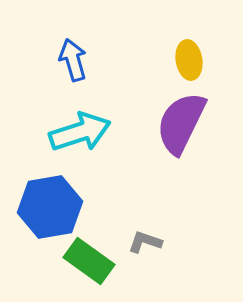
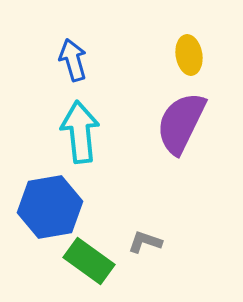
yellow ellipse: moved 5 px up
cyan arrow: rotated 78 degrees counterclockwise
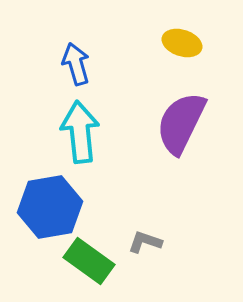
yellow ellipse: moved 7 px left, 12 px up; rotated 63 degrees counterclockwise
blue arrow: moved 3 px right, 4 px down
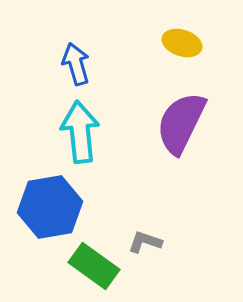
green rectangle: moved 5 px right, 5 px down
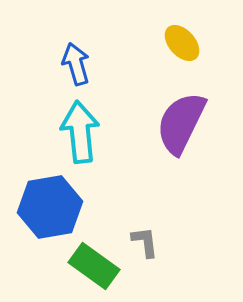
yellow ellipse: rotated 30 degrees clockwise
gray L-shape: rotated 64 degrees clockwise
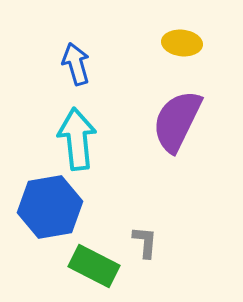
yellow ellipse: rotated 42 degrees counterclockwise
purple semicircle: moved 4 px left, 2 px up
cyan arrow: moved 3 px left, 7 px down
gray L-shape: rotated 12 degrees clockwise
green rectangle: rotated 9 degrees counterclockwise
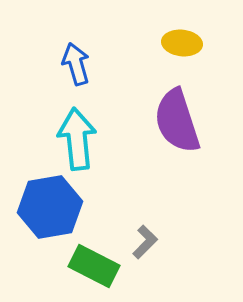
purple semicircle: rotated 44 degrees counterclockwise
gray L-shape: rotated 40 degrees clockwise
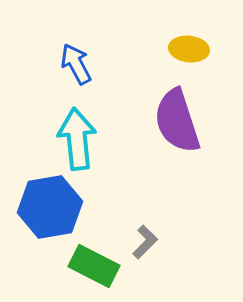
yellow ellipse: moved 7 px right, 6 px down
blue arrow: rotated 12 degrees counterclockwise
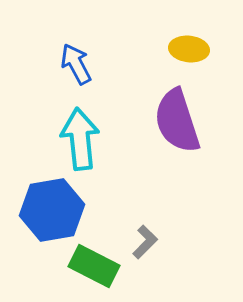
cyan arrow: moved 3 px right
blue hexagon: moved 2 px right, 3 px down
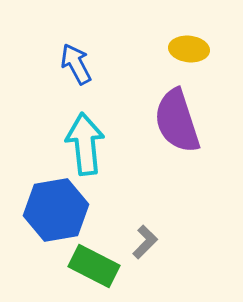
cyan arrow: moved 5 px right, 5 px down
blue hexagon: moved 4 px right
